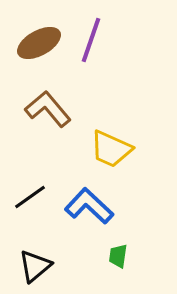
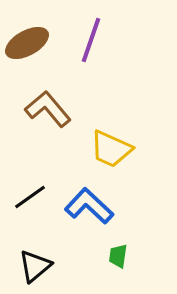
brown ellipse: moved 12 px left
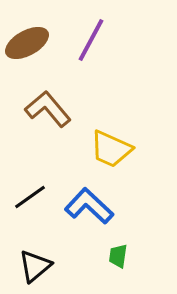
purple line: rotated 9 degrees clockwise
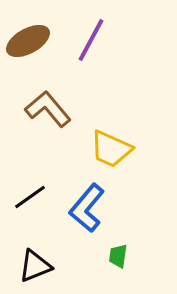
brown ellipse: moved 1 px right, 2 px up
blue L-shape: moved 2 px left, 2 px down; rotated 93 degrees counterclockwise
black triangle: rotated 18 degrees clockwise
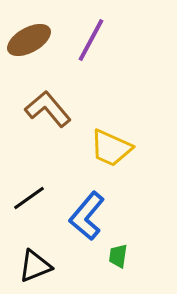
brown ellipse: moved 1 px right, 1 px up
yellow trapezoid: moved 1 px up
black line: moved 1 px left, 1 px down
blue L-shape: moved 8 px down
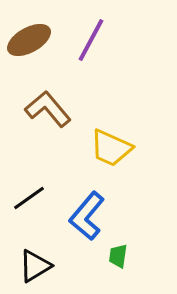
black triangle: rotated 9 degrees counterclockwise
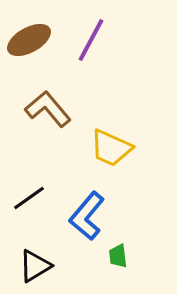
green trapezoid: rotated 15 degrees counterclockwise
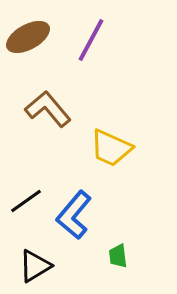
brown ellipse: moved 1 px left, 3 px up
black line: moved 3 px left, 3 px down
blue L-shape: moved 13 px left, 1 px up
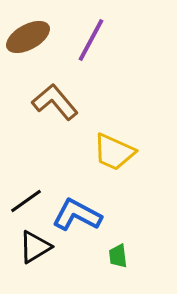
brown L-shape: moved 7 px right, 7 px up
yellow trapezoid: moved 3 px right, 4 px down
blue L-shape: moved 3 px right; rotated 78 degrees clockwise
black triangle: moved 19 px up
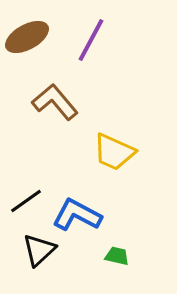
brown ellipse: moved 1 px left
black triangle: moved 4 px right, 3 px down; rotated 12 degrees counterclockwise
green trapezoid: moved 1 px left; rotated 110 degrees clockwise
